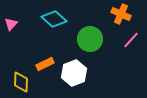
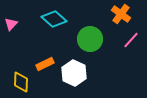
orange cross: rotated 12 degrees clockwise
white hexagon: rotated 15 degrees counterclockwise
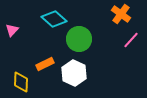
pink triangle: moved 1 px right, 6 px down
green circle: moved 11 px left
